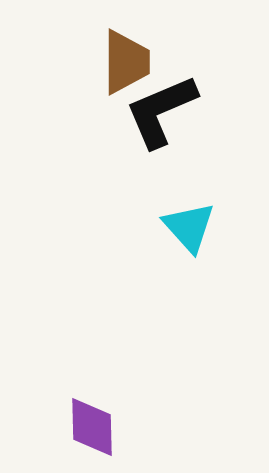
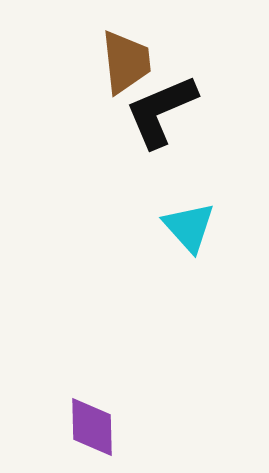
brown trapezoid: rotated 6 degrees counterclockwise
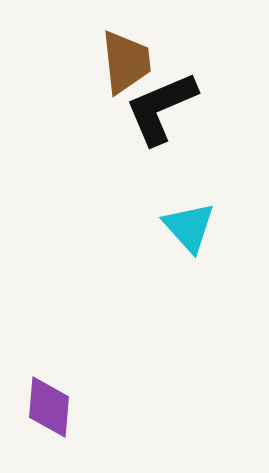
black L-shape: moved 3 px up
purple diamond: moved 43 px left, 20 px up; rotated 6 degrees clockwise
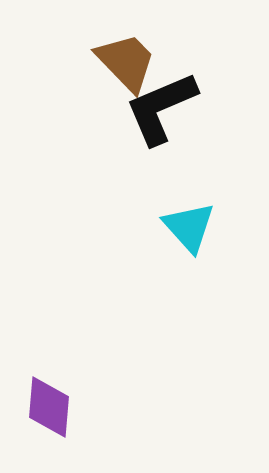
brown trapezoid: rotated 38 degrees counterclockwise
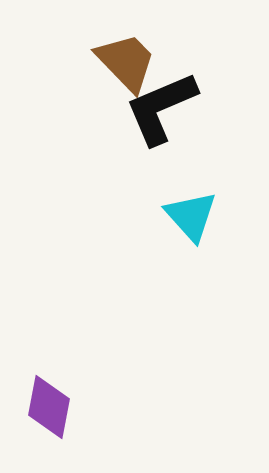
cyan triangle: moved 2 px right, 11 px up
purple diamond: rotated 6 degrees clockwise
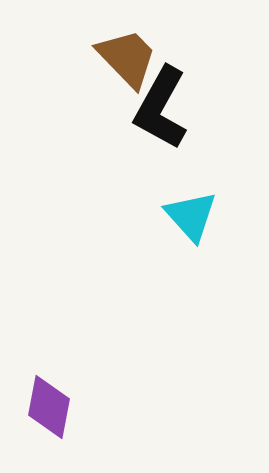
brown trapezoid: moved 1 px right, 4 px up
black L-shape: rotated 38 degrees counterclockwise
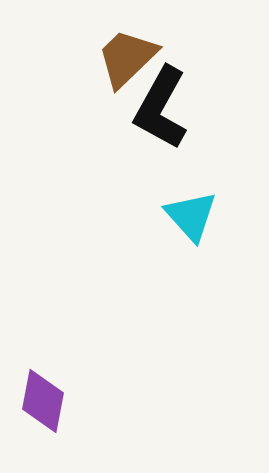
brown trapezoid: rotated 90 degrees counterclockwise
purple diamond: moved 6 px left, 6 px up
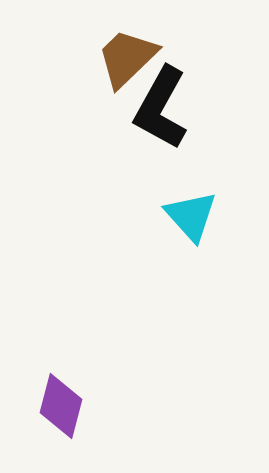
purple diamond: moved 18 px right, 5 px down; rotated 4 degrees clockwise
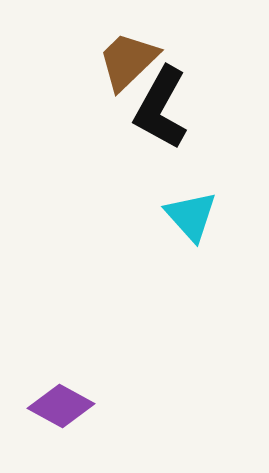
brown trapezoid: moved 1 px right, 3 px down
purple diamond: rotated 76 degrees counterclockwise
